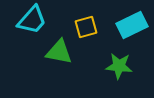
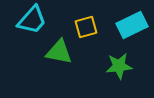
green star: rotated 12 degrees counterclockwise
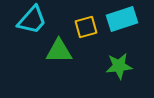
cyan rectangle: moved 10 px left, 6 px up; rotated 8 degrees clockwise
green triangle: moved 1 px up; rotated 12 degrees counterclockwise
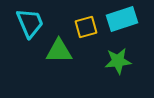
cyan trapezoid: moved 2 px left, 3 px down; rotated 64 degrees counterclockwise
green star: moved 1 px left, 5 px up
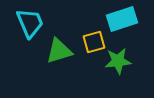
yellow square: moved 8 px right, 15 px down
green triangle: rotated 16 degrees counterclockwise
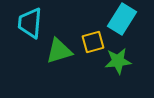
cyan rectangle: rotated 40 degrees counterclockwise
cyan trapezoid: rotated 152 degrees counterclockwise
yellow square: moved 1 px left
